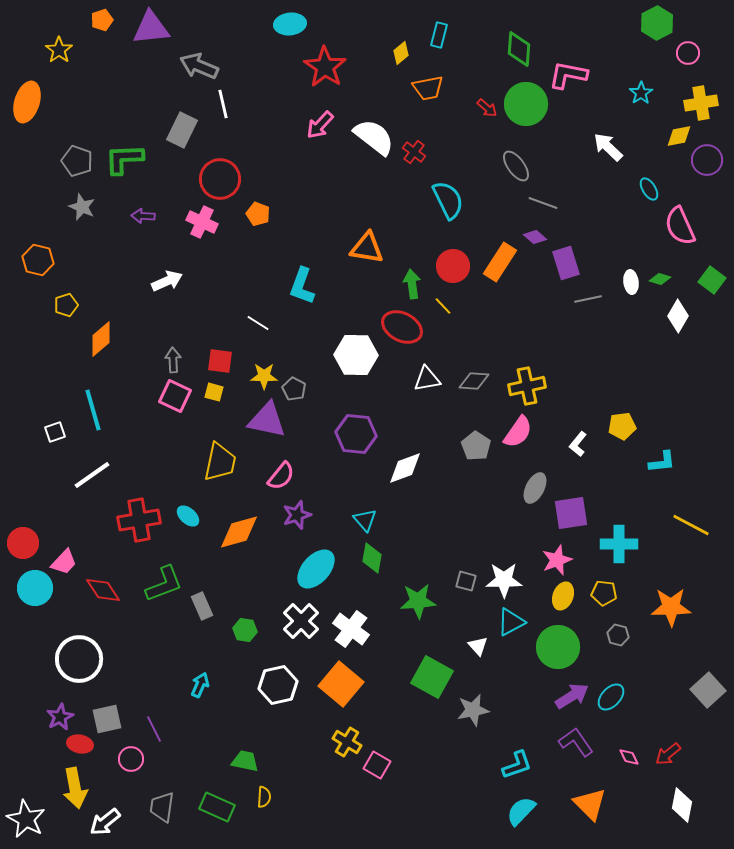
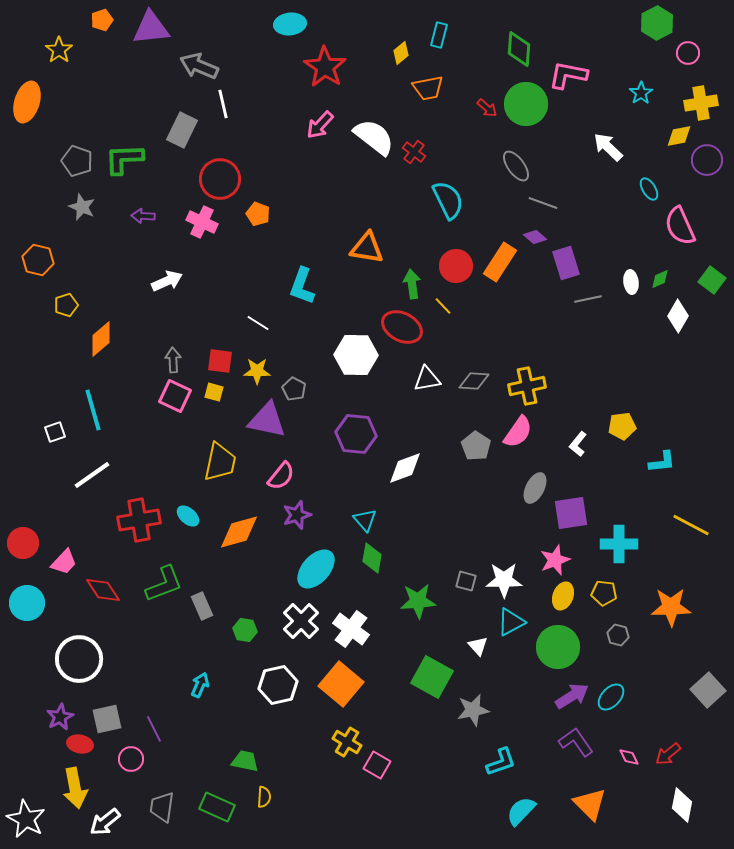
red circle at (453, 266): moved 3 px right
green diamond at (660, 279): rotated 40 degrees counterclockwise
yellow star at (264, 376): moved 7 px left, 5 px up
pink star at (557, 560): moved 2 px left
cyan circle at (35, 588): moved 8 px left, 15 px down
cyan L-shape at (517, 765): moved 16 px left, 3 px up
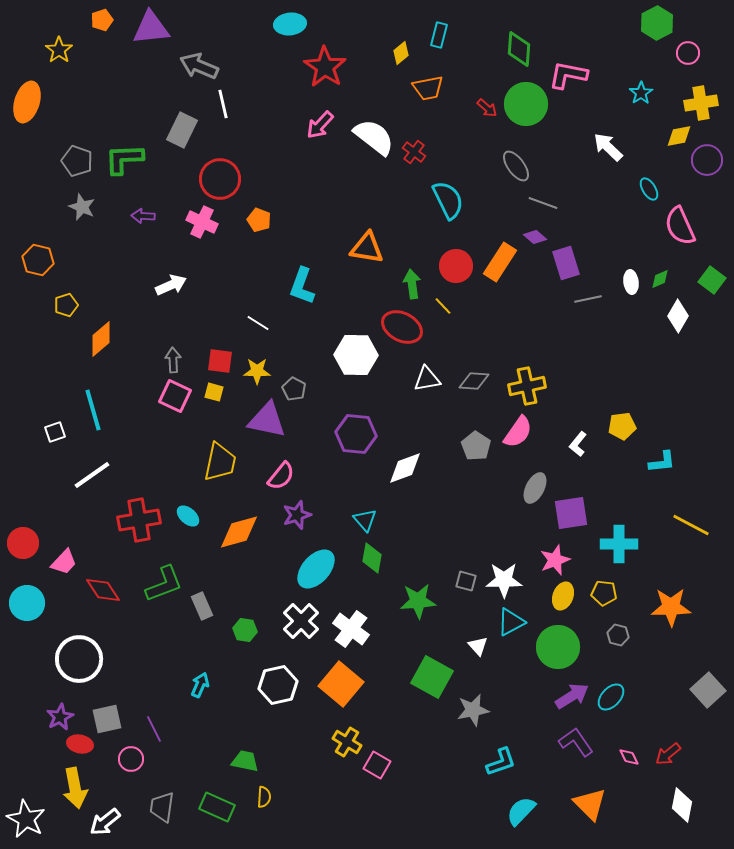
orange pentagon at (258, 214): moved 1 px right, 6 px down
white arrow at (167, 281): moved 4 px right, 4 px down
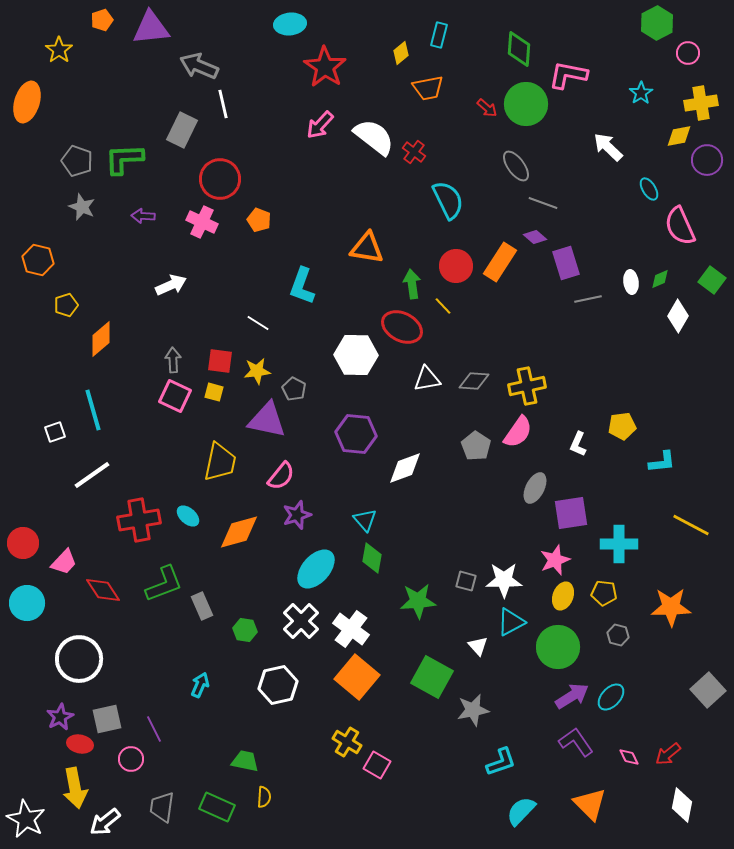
yellow star at (257, 371): rotated 8 degrees counterclockwise
white L-shape at (578, 444): rotated 15 degrees counterclockwise
orange square at (341, 684): moved 16 px right, 7 px up
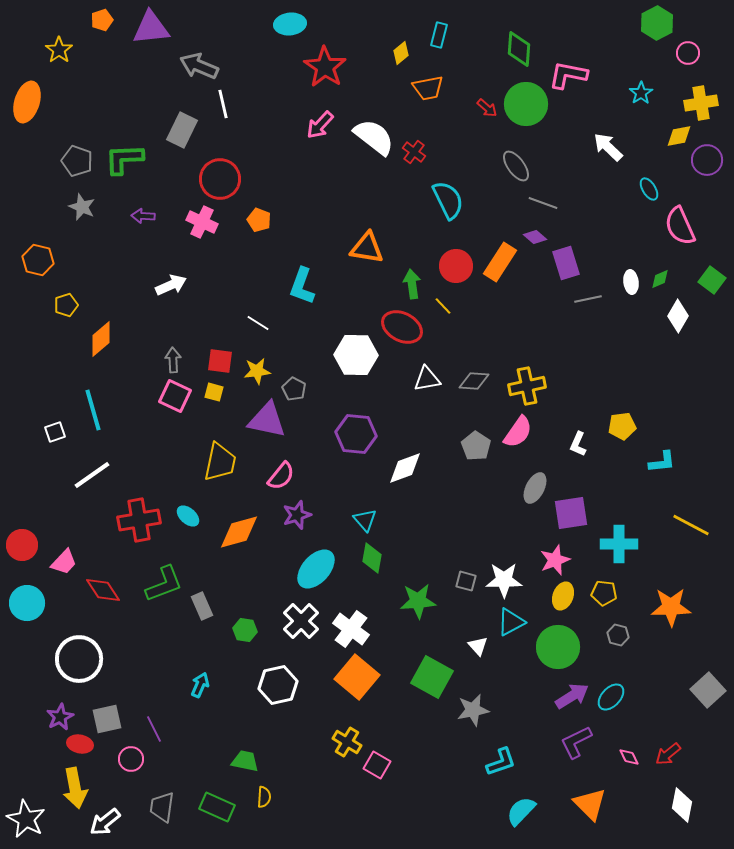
red circle at (23, 543): moved 1 px left, 2 px down
purple L-shape at (576, 742): rotated 81 degrees counterclockwise
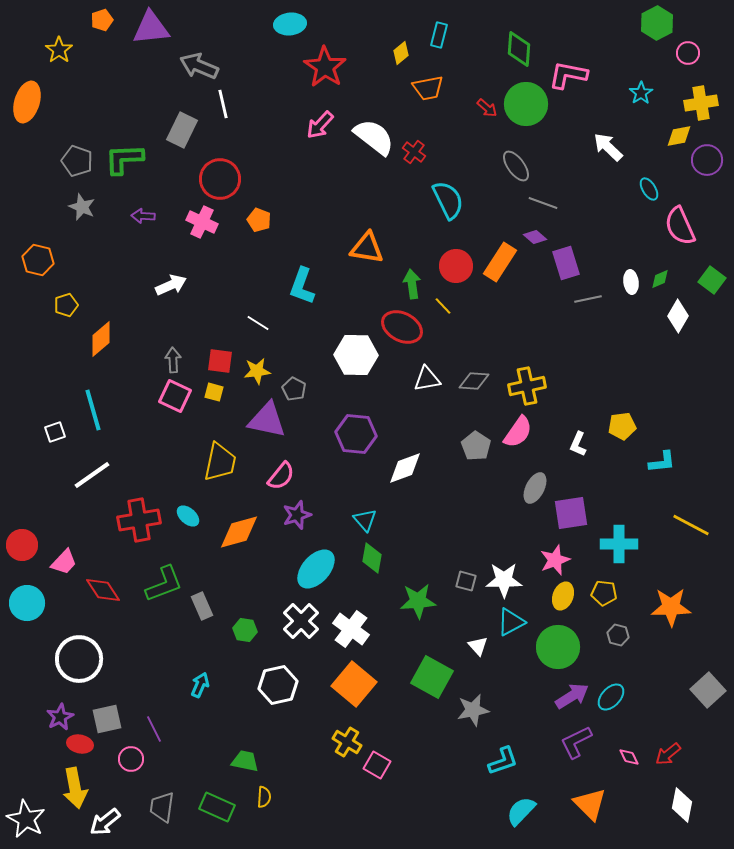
orange square at (357, 677): moved 3 px left, 7 px down
cyan L-shape at (501, 762): moved 2 px right, 1 px up
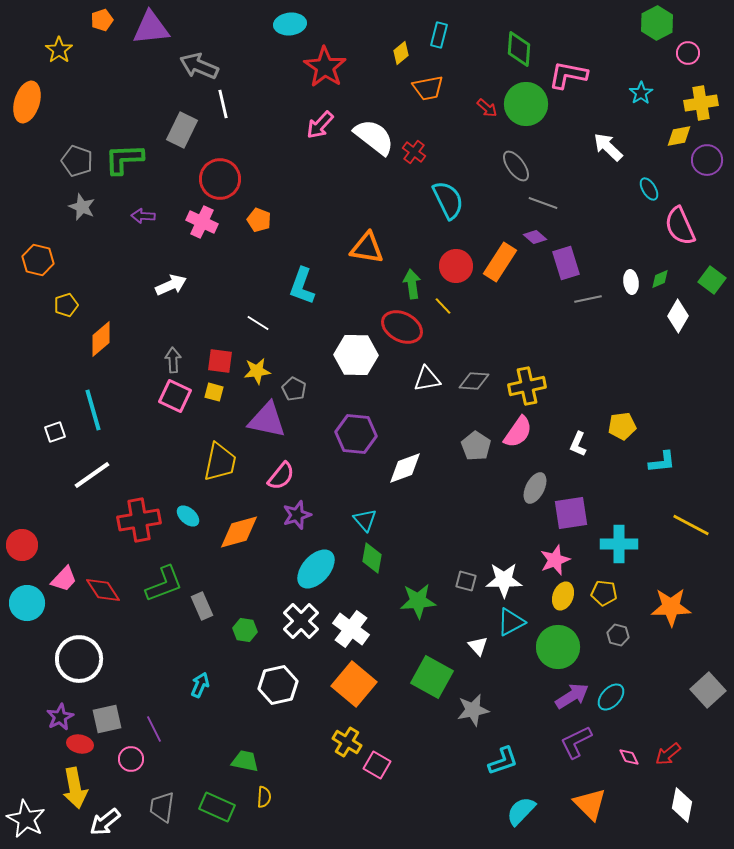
pink trapezoid at (64, 562): moved 17 px down
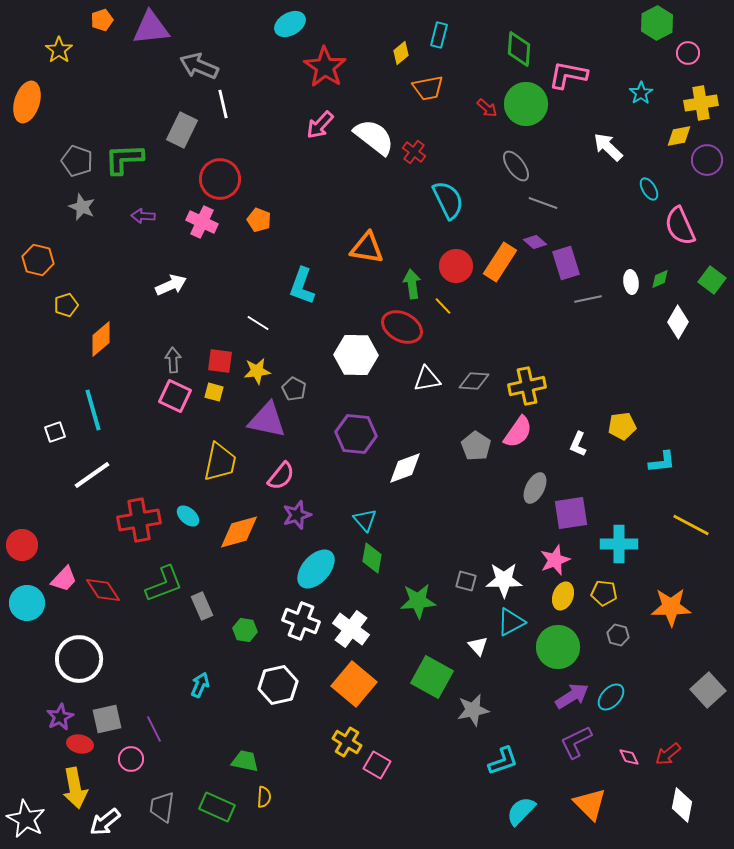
cyan ellipse at (290, 24): rotated 24 degrees counterclockwise
purple diamond at (535, 237): moved 5 px down
white diamond at (678, 316): moved 6 px down
white cross at (301, 621): rotated 24 degrees counterclockwise
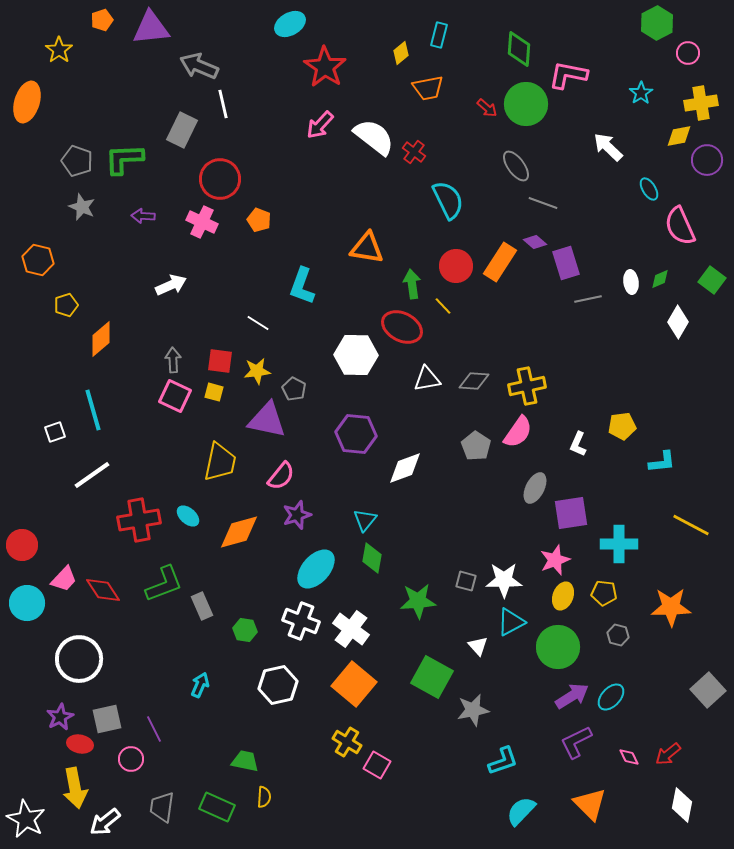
cyan triangle at (365, 520): rotated 20 degrees clockwise
